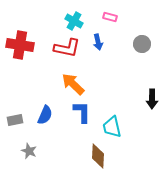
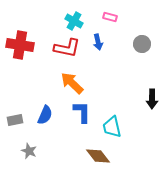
orange arrow: moved 1 px left, 1 px up
brown diamond: rotated 40 degrees counterclockwise
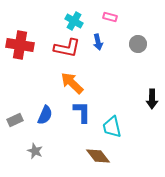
gray circle: moved 4 px left
gray rectangle: rotated 14 degrees counterclockwise
gray star: moved 6 px right
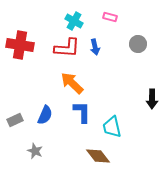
blue arrow: moved 3 px left, 5 px down
red L-shape: rotated 8 degrees counterclockwise
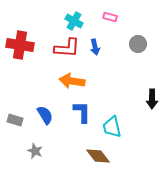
orange arrow: moved 2 px up; rotated 35 degrees counterclockwise
blue semicircle: rotated 54 degrees counterclockwise
gray rectangle: rotated 42 degrees clockwise
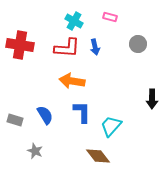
cyan trapezoid: moved 1 px left, 1 px up; rotated 55 degrees clockwise
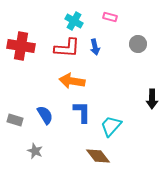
red cross: moved 1 px right, 1 px down
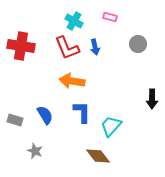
red L-shape: rotated 64 degrees clockwise
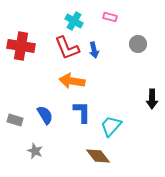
blue arrow: moved 1 px left, 3 px down
